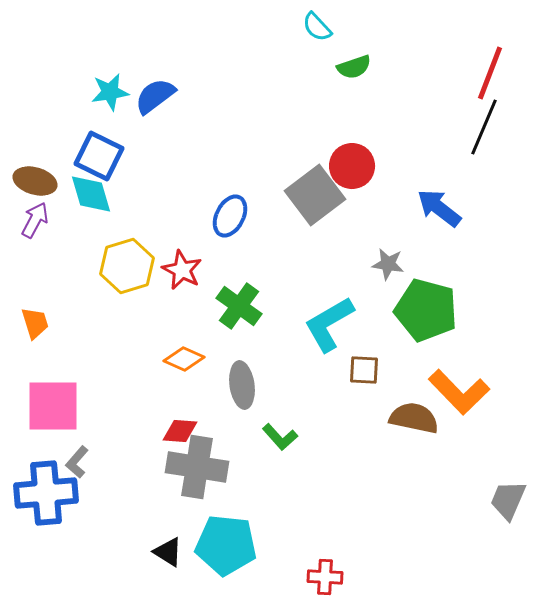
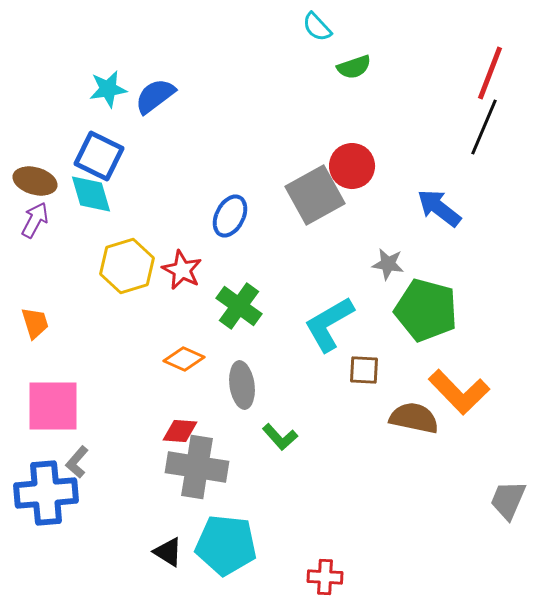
cyan star: moved 2 px left, 3 px up
gray square: rotated 8 degrees clockwise
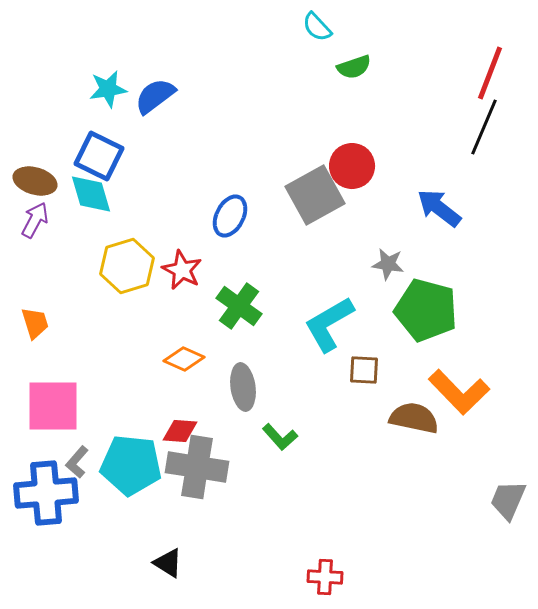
gray ellipse: moved 1 px right, 2 px down
cyan pentagon: moved 95 px left, 80 px up
black triangle: moved 11 px down
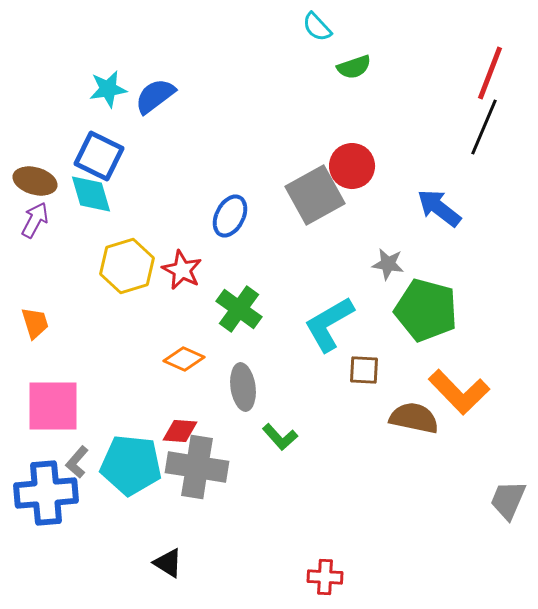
green cross: moved 3 px down
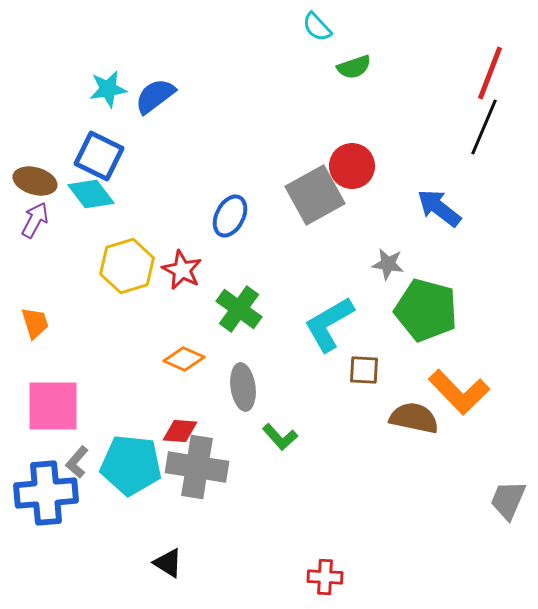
cyan diamond: rotated 21 degrees counterclockwise
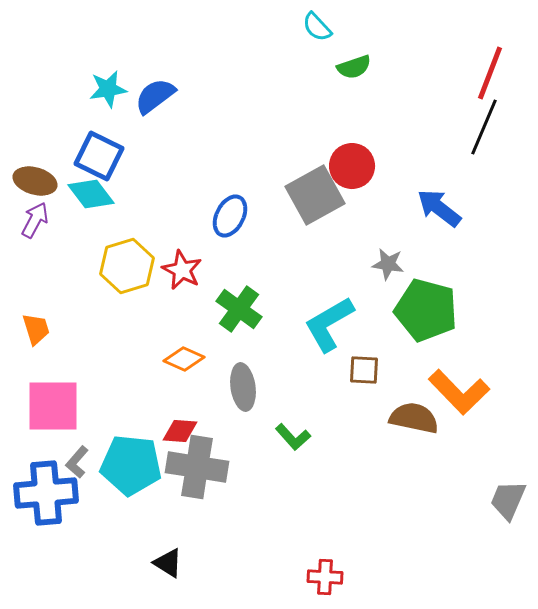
orange trapezoid: moved 1 px right, 6 px down
green L-shape: moved 13 px right
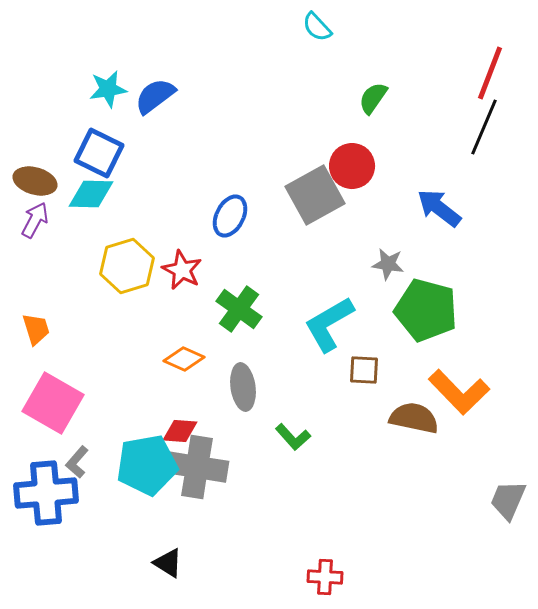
green semicircle: moved 19 px right, 31 px down; rotated 144 degrees clockwise
blue square: moved 3 px up
cyan diamond: rotated 51 degrees counterclockwise
pink square: moved 3 px up; rotated 30 degrees clockwise
cyan pentagon: moved 16 px right; rotated 16 degrees counterclockwise
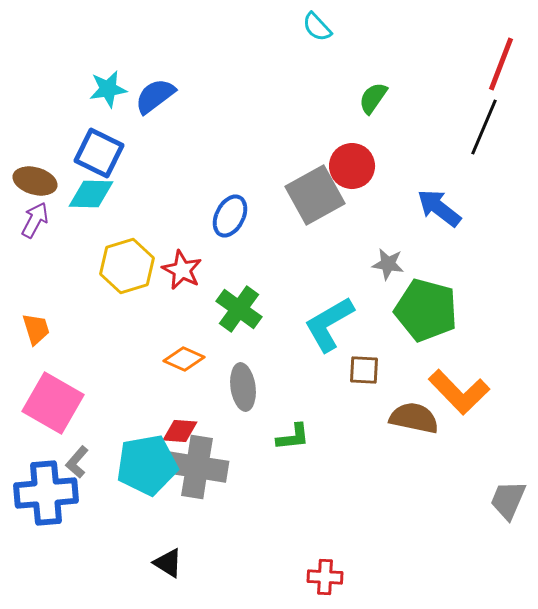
red line: moved 11 px right, 9 px up
green L-shape: rotated 54 degrees counterclockwise
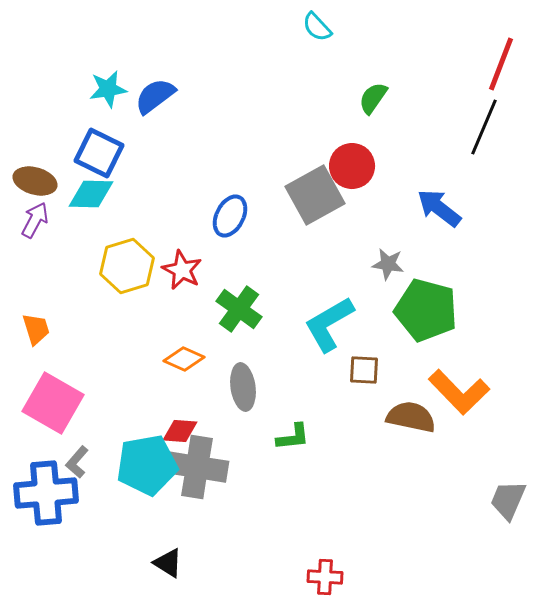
brown semicircle: moved 3 px left, 1 px up
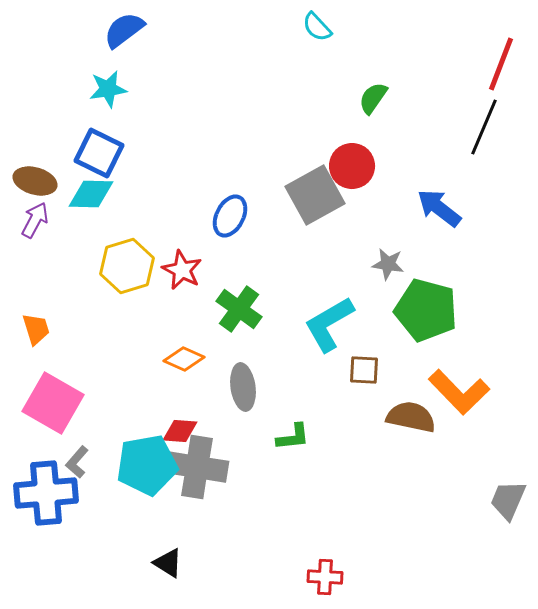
blue semicircle: moved 31 px left, 66 px up
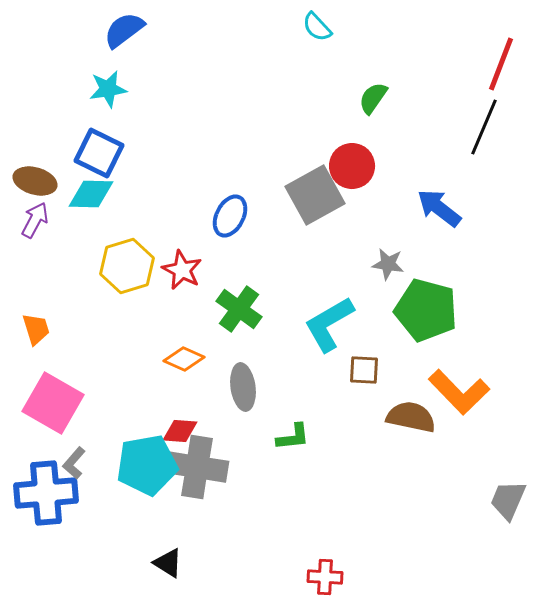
gray L-shape: moved 3 px left, 1 px down
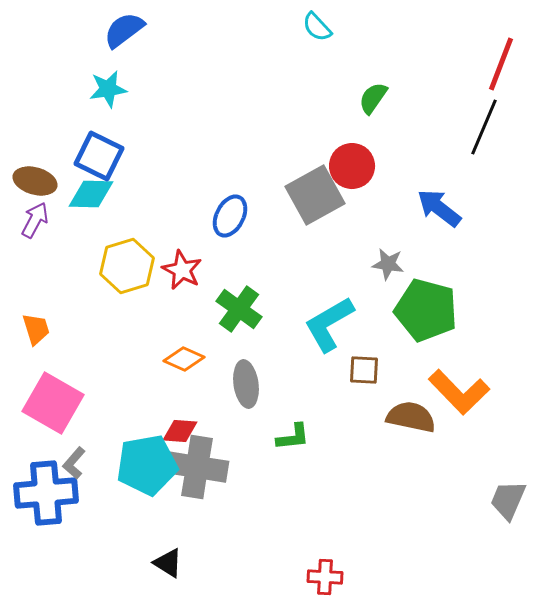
blue square: moved 3 px down
gray ellipse: moved 3 px right, 3 px up
